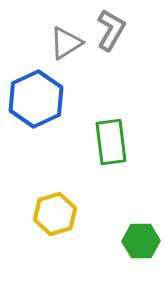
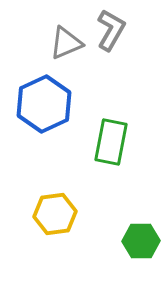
gray triangle: rotated 9 degrees clockwise
blue hexagon: moved 8 px right, 5 px down
green rectangle: rotated 18 degrees clockwise
yellow hexagon: rotated 9 degrees clockwise
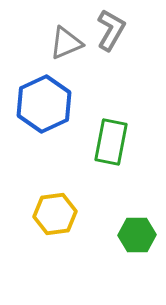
green hexagon: moved 4 px left, 6 px up
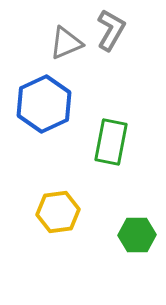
yellow hexagon: moved 3 px right, 2 px up
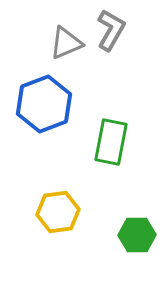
blue hexagon: rotated 4 degrees clockwise
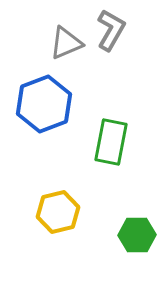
yellow hexagon: rotated 6 degrees counterclockwise
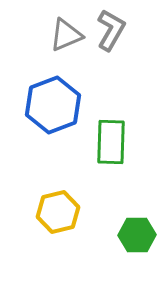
gray triangle: moved 8 px up
blue hexagon: moved 9 px right, 1 px down
green rectangle: rotated 9 degrees counterclockwise
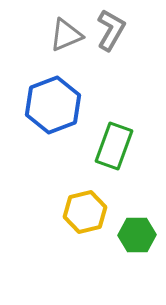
green rectangle: moved 3 px right, 4 px down; rotated 18 degrees clockwise
yellow hexagon: moved 27 px right
